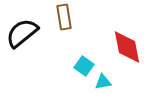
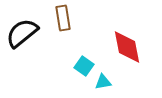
brown rectangle: moved 1 px left, 1 px down
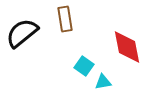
brown rectangle: moved 2 px right, 1 px down
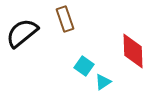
brown rectangle: rotated 10 degrees counterclockwise
red diamond: moved 6 px right, 4 px down; rotated 9 degrees clockwise
cyan triangle: rotated 24 degrees counterclockwise
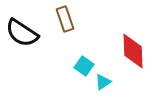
black semicircle: rotated 108 degrees counterclockwise
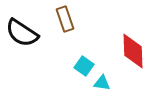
cyan triangle: moved 1 px left, 1 px down; rotated 42 degrees clockwise
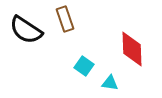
black semicircle: moved 4 px right, 3 px up
red diamond: moved 1 px left, 2 px up
cyan triangle: moved 8 px right
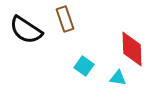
cyan triangle: moved 8 px right, 5 px up
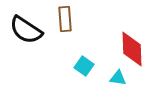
brown rectangle: rotated 15 degrees clockwise
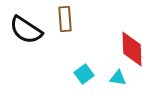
cyan square: moved 8 px down; rotated 18 degrees clockwise
